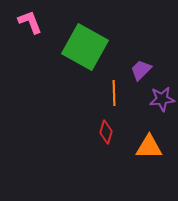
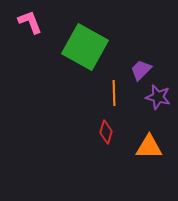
purple star: moved 4 px left, 2 px up; rotated 20 degrees clockwise
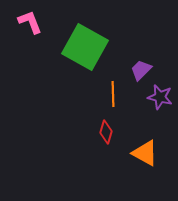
orange line: moved 1 px left, 1 px down
purple star: moved 2 px right
orange triangle: moved 4 px left, 6 px down; rotated 28 degrees clockwise
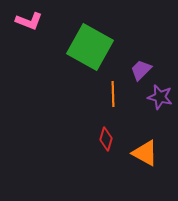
pink L-shape: moved 1 px left, 1 px up; rotated 132 degrees clockwise
green square: moved 5 px right
red diamond: moved 7 px down
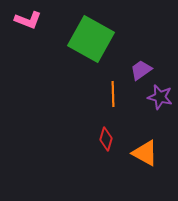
pink L-shape: moved 1 px left, 1 px up
green square: moved 1 px right, 8 px up
purple trapezoid: rotated 10 degrees clockwise
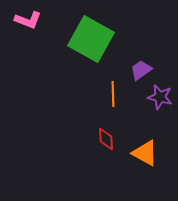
red diamond: rotated 20 degrees counterclockwise
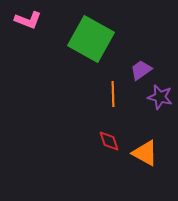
red diamond: moved 3 px right, 2 px down; rotated 15 degrees counterclockwise
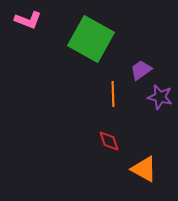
orange triangle: moved 1 px left, 16 px down
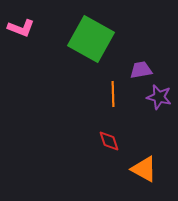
pink L-shape: moved 7 px left, 8 px down
purple trapezoid: rotated 25 degrees clockwise
purple star: moved 1 px left
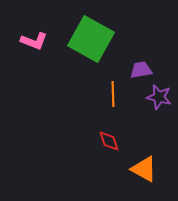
pink L-shape: moved 13 px right, 13 px down
